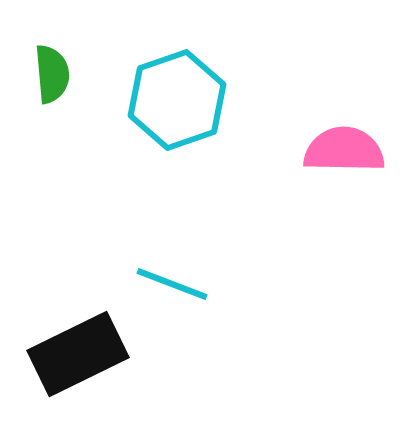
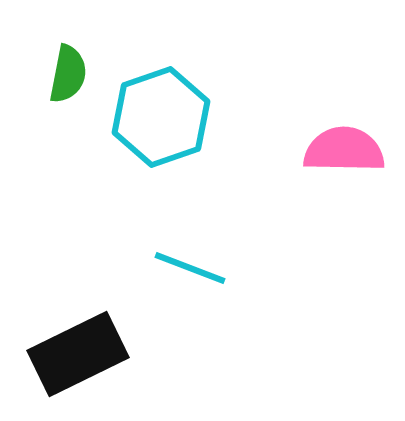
green semicircle: moved 16 px right; rotated 16 degrees clockwise
cyan hexagon: moved 16 px left, 17 px down
cyan line: moved 18 px right, 16 px up
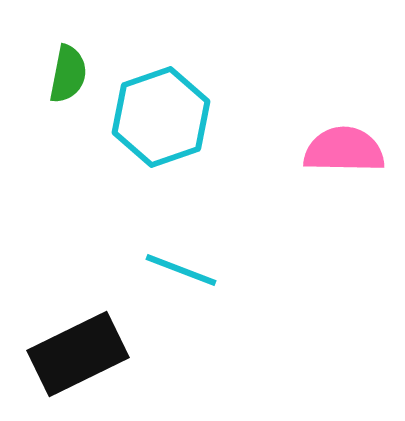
cyan line: moved 9 px left, 2 px down
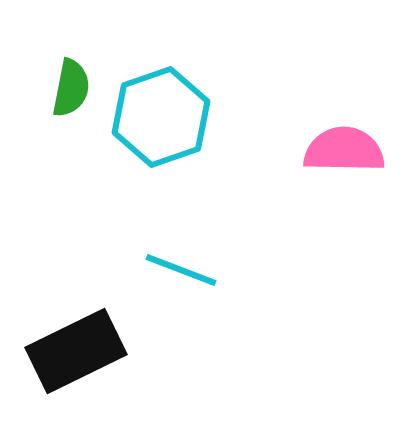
green semicircle: moved 3 px right, 14 px down
black rectangle: moved 2 px left, 3 px up
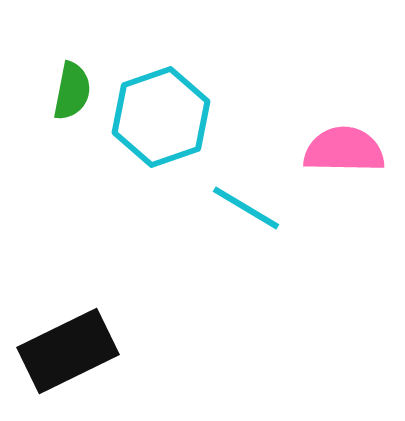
green semicircle: moved 1 px right, 3 px down
cyan line: moved 65 px right, 62 px up; rotated 10 degrees clockwise
black rectangle: moved 8 px left
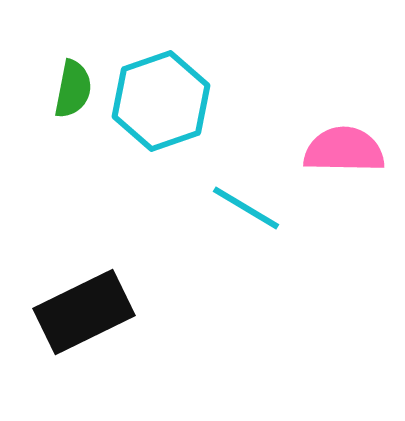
green semicircle: moved 1 px right, 2 px up
cyan hexagon: moved 16 px up
black rectangle: moved 16 px right, 39 px up
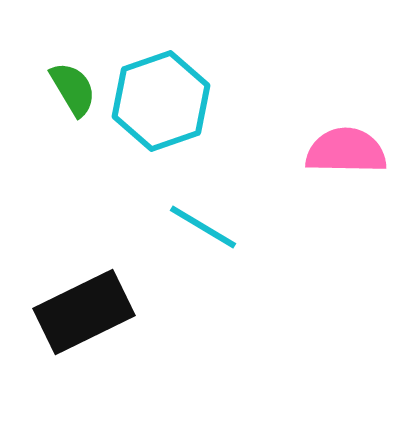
green semicircle: rotated 42 degrees counterclockwise
pink semicircle: moved 2 px right, 1 px down
cyan line: moved 43 px left, 19 px down
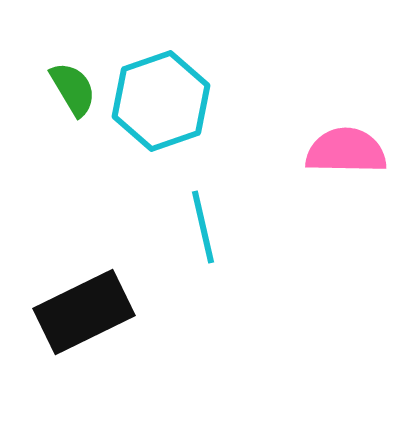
cyan line: rotated 46 degrees clockwise
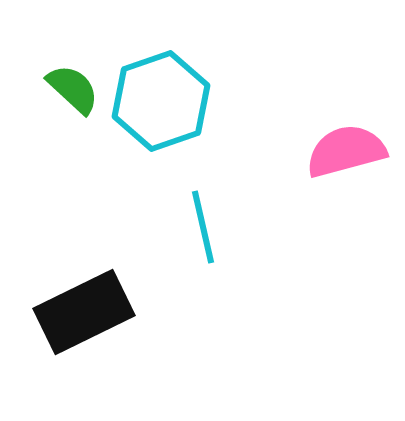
green semicircle: rotated 16 degrees counterclockwise
pink semicircle: rotated 16 degrees counterclockwise
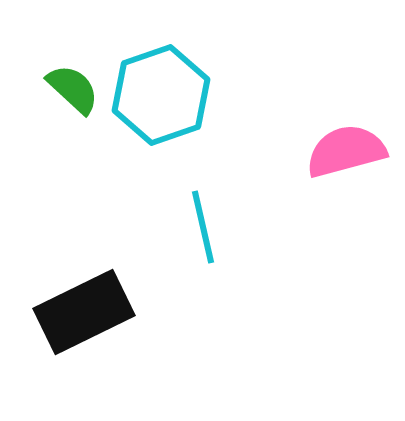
cyan hexagon: moved 6 px up
